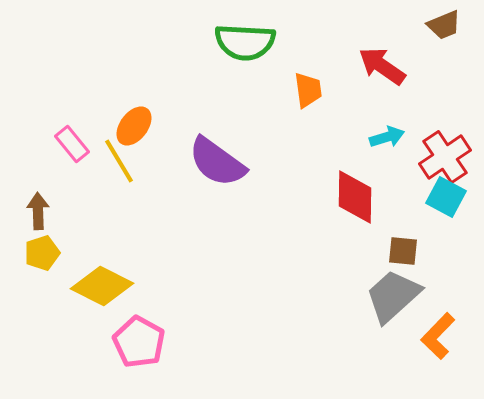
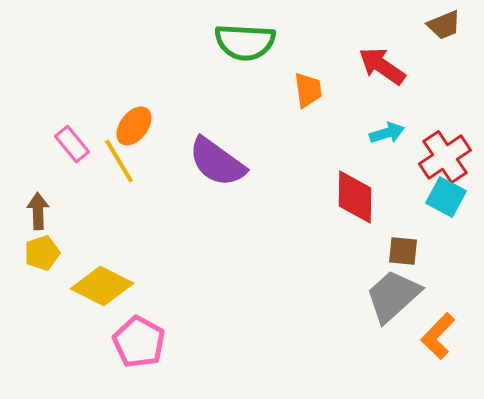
cyan arrow: moved 4 px up
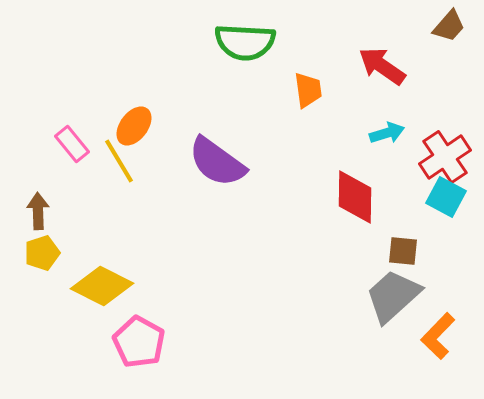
brown trapezoid: moved 5 px right, 1 px down; rotated 27 degrees counterclockwise
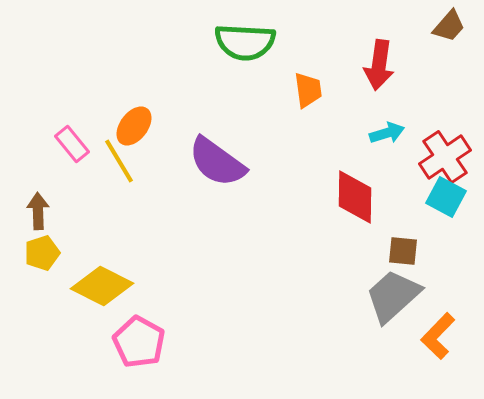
red arrow: moved 3 px left, 1 px up; rotated 117 degrees counterclockwise
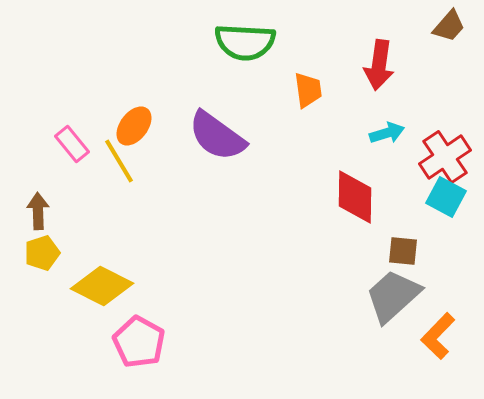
purple semicircle: moved 26 px up
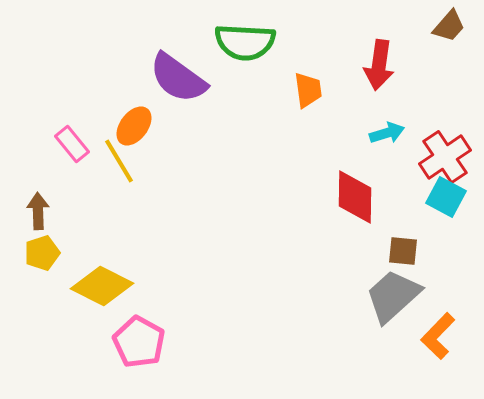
purple semicircle: moved 39 px left, 58 px up
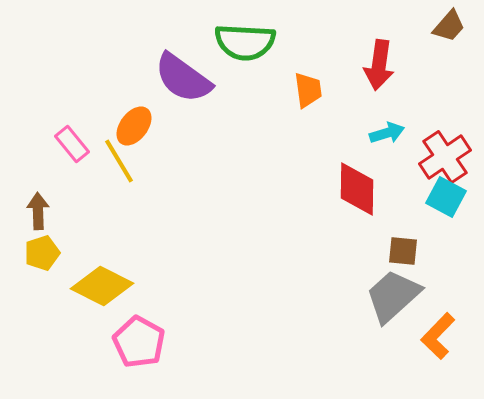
purple semicircle: moved 5 px right
red diamond: moved 2 px right, 8 px up
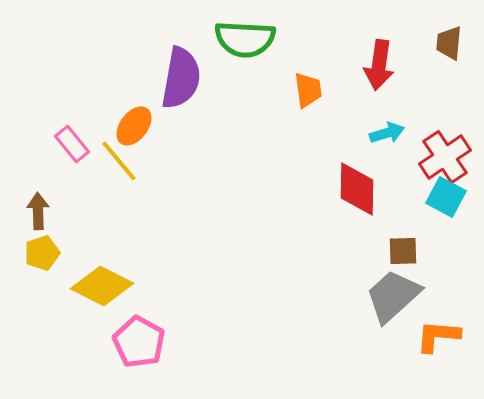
brown trapezoid: moved 17 px down; rotated 144 degrees clockwise
green semicircle: moved 3 px up
purple semicircle: moved 2 px left; rotated 116 degrees counterclockwise
yellow line: rotated 9 degrees counterclockwise
brown square: rotated 8 degrees counterclockwise
orange L-shape: rotated 51 degrees clockwise
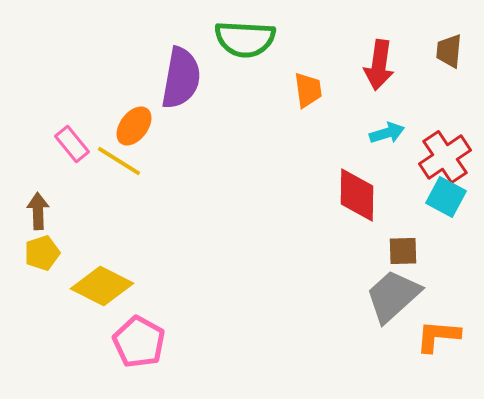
brown trapezoid: moved 8 px down
yellow line: rotated 18 degrees counterclockwise
red diamond: moved 6 px down
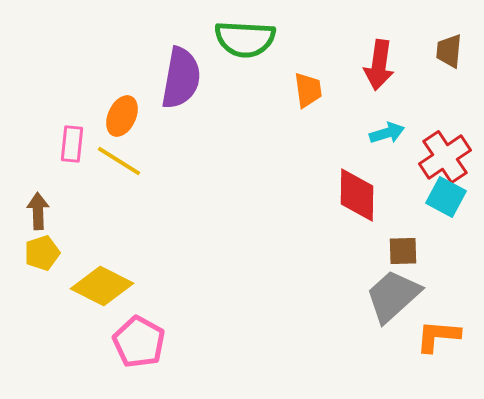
orange ellipse: moved 12 px left, 10 px up; rotated 12 degrees counterclockwise
pink rectangle: rotated 45 degrees clockwise
